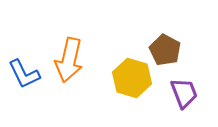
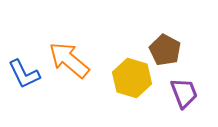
orange arrow: rotated 117 degrees clockwise
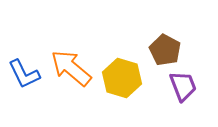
orange arrow: moved 2 px right, 8 px down
yellow hexagon: moved 10 px left
purple trapezoid: moved 1 px left, 7 px up
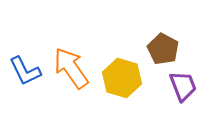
brown pentagon: moved 2 px left, 1 px up
orange arrow: rotated 15 degrees clockwise
blue L-shape: moved 1 px right, 3 px up
